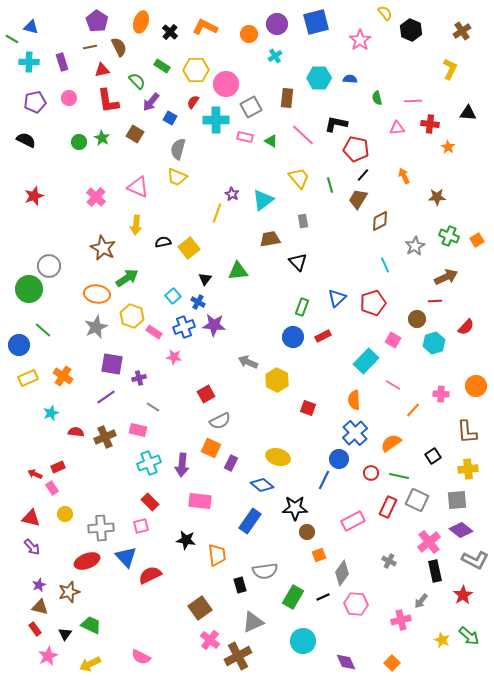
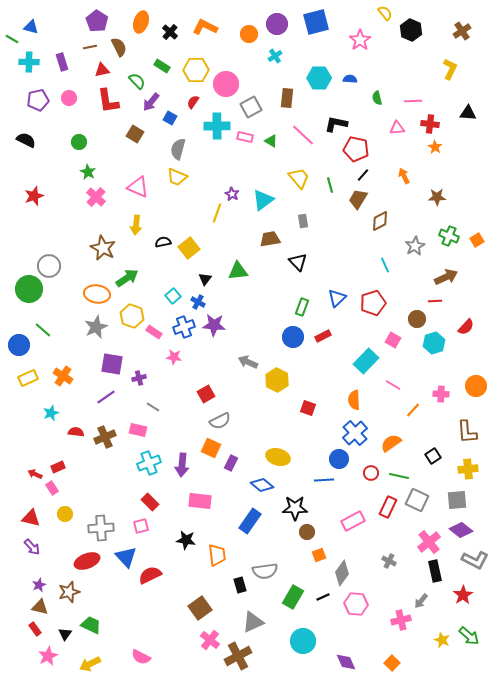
purple pentagon at (35, 102): moved 3 px right, 2 px up
cyan cross at (216, 120): moved 1 px right, 6 px down
green star at (102, 138): moved 14 px left, 34 px down
orange star at (448, 147): moved 13 px left
blue line at (324, 480): rotated 60 degrees clockwise
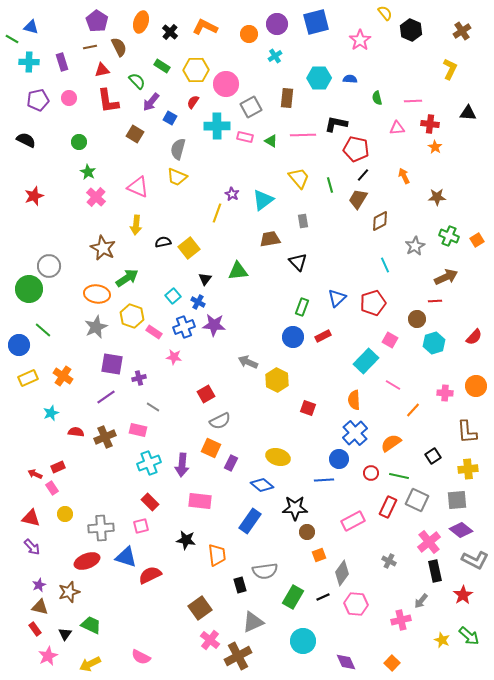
pink line at (303, 135): rotated 45 degrees counterclockwise
red semicircle at (466, 327): moved 8 px right, 10 px down
pink square at (393, 340): moved 3 px left
pink cross at (441, 394): moved 4 px right, 1 px up
blue triangle at (126, 557): rotated 30 degrees counterclockwise
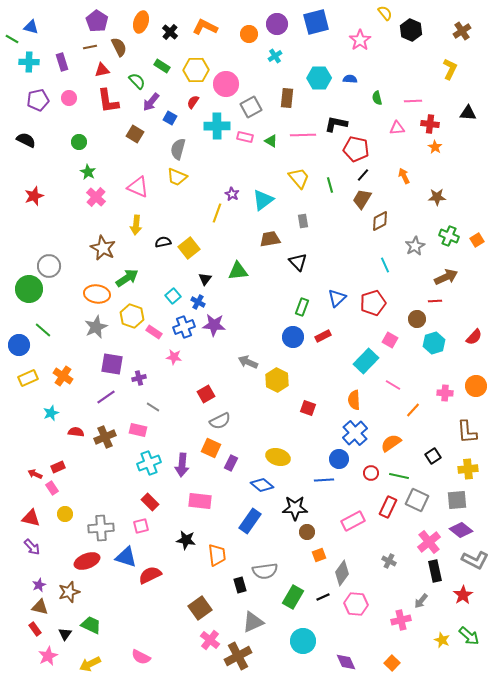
brown trapezoid at (358, 199): moved 4 px right
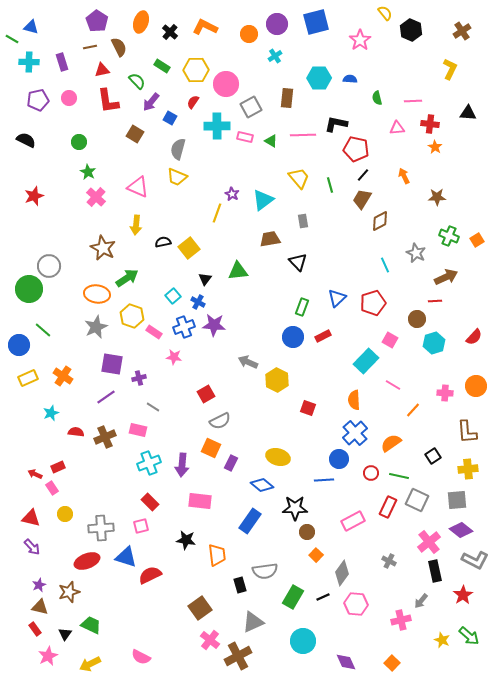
gray star at (415, 246): moved 1 px right, 7 px down; rotated 18 degrees counterclockwise
orange square at (319, 555): moved 3 px left; rotated 24 degrees counterclockwise
